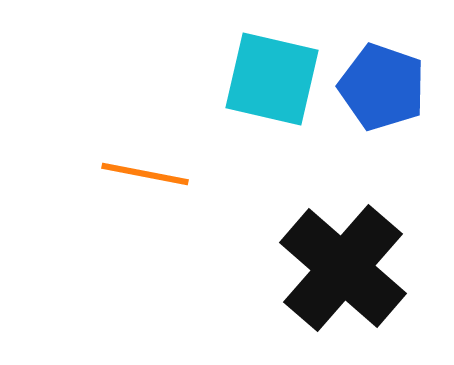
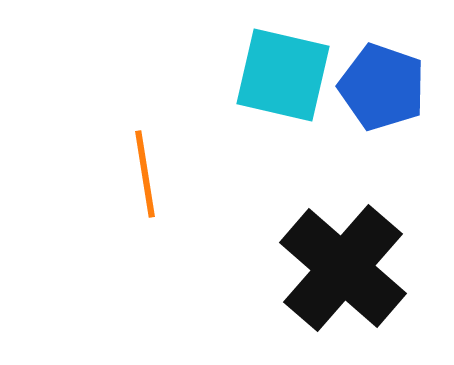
cyan square: moved 11 px right, 4 px up
orange line: rotated 70 degrees clockwise
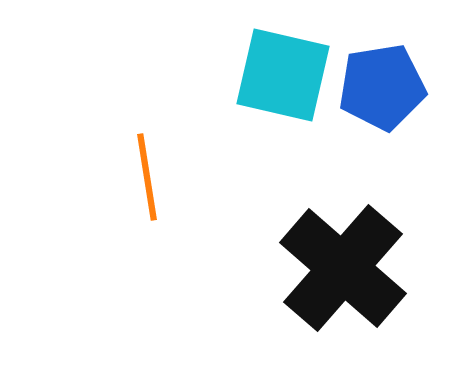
blue pentagon: rotated 28 degrees counterclockwise
orange line: moved 2 px right, 3 px down
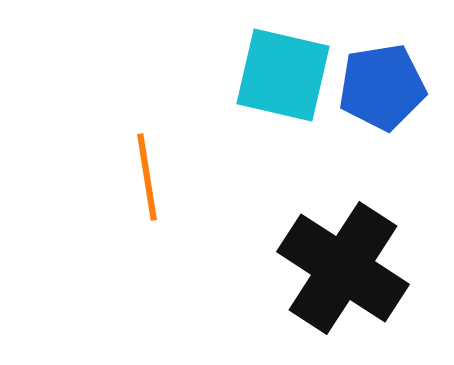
black cross: rotated 8 degrees counterclockwise
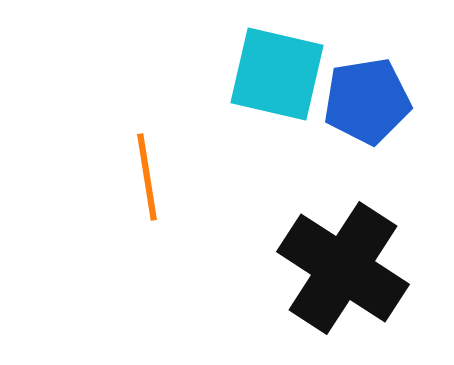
cyan square: moved 6 px left, 1 px up
blue pentagon: moved 15 px left, 14 px down
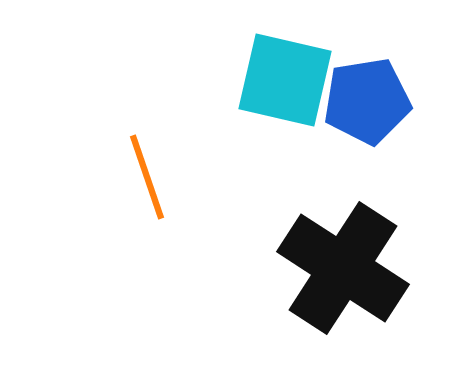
cyan square: moved 8 px right, 6 px down
orange line: rotated 10 degrees counterclockwise
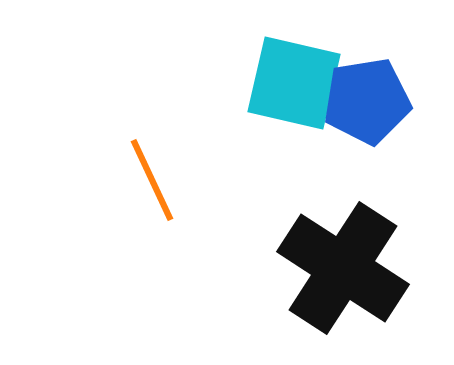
cyan square: moved 9 px right, 3 px down
orange line: moved 5 px right, 3 px down; rotated 6 degrees counterclockwise
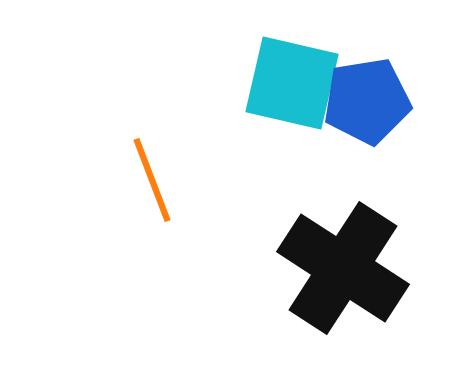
cyan square: moved 2 px left
orange line: rotated 4 degrees clockwise
